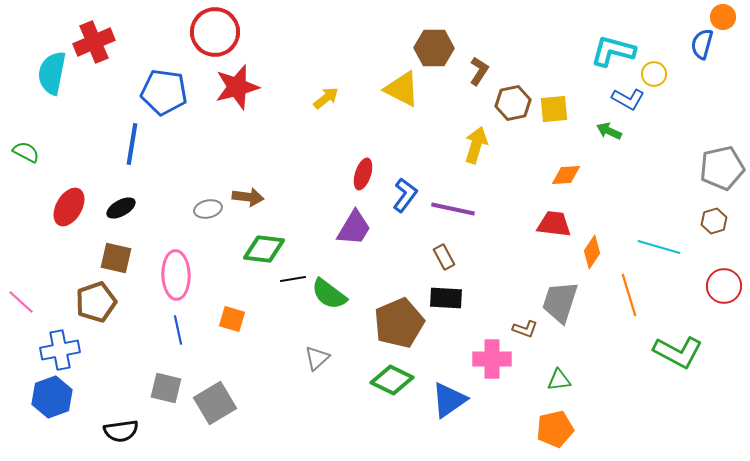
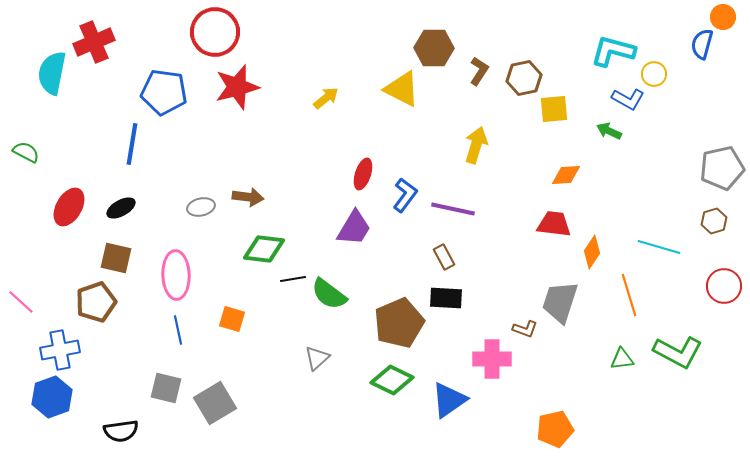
brown hexagon at (513, 103): moved 11 px right, 25 px up
gray ellipse at (208, 209): moved 7 px left, 2 px up
green triangle at (559, 380): moved 63 px right, 21 px up
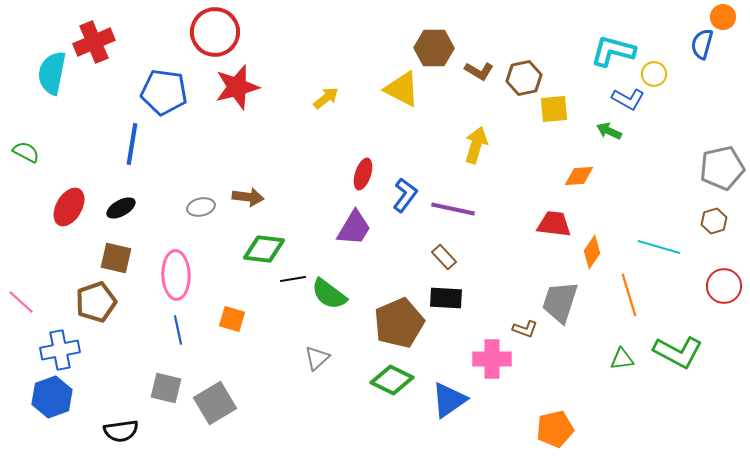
brown L-shape at (479, 71): rotated 88 degrees clockwise
orange diamond at (566, 175): moved 13 px right, 1 px down
brown rectangle at (444, 257): rotated 15 degrees counterclockwise
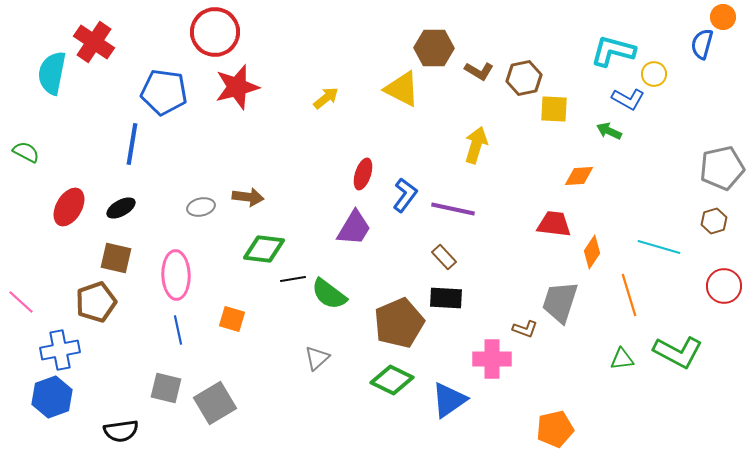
red cross at (94, 42): rotated 33 degrees counterclockwise
yellow square at (554, 109): rotated 8 degrees clockwise
